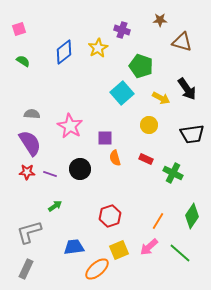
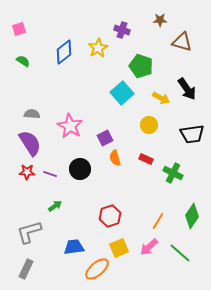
purple square: rotated 28 degrees counterclockwise
yellow square: moved 2 px up
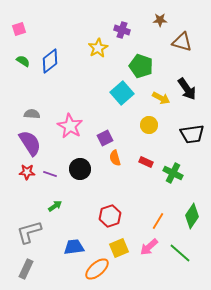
blue diamond: moved 14 px left, 9 px down
red rectangle: moved 3 px down
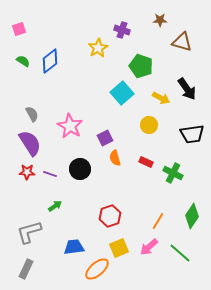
gray semicircle: rotated 56 degrees clockwise
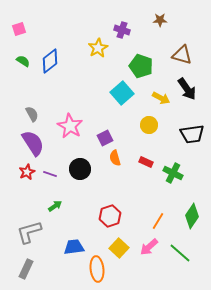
brown triangle: moved 13 px down
purple semicircle: moved 3 px right
red star: rotated 28 degrees counterclockwise
yellow square: rotated 24 degrees counterclockwise
orange ellipse: rotated 55 degrees counterclockwise
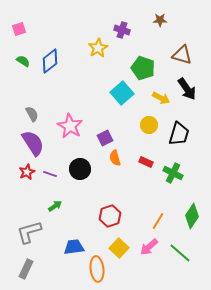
green pentagon: moved 2 px right, 2 px down
black trapezoid: moved 13 px left; rotated 65 degrees counterclockwise
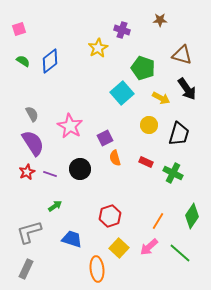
blue trapezoid: moved 2 px left, 8 px up; rotated 25 degrees clockwise
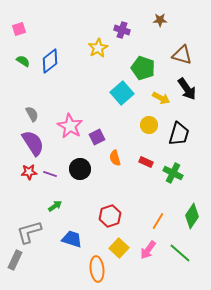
purple square: moved 8 px left, 1 px up
red star: moved 2 px right; rotated 21 degrees clockwise
pink arrow: moved 1 px left, 3 px down; rotated 12 degrees counterclockwise
gray rectangle: moved 11 px left, 9 px up
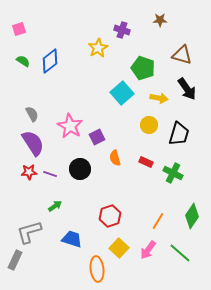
yellow arrow: moved 2 px left; rotated 18 degrees counterclockwise
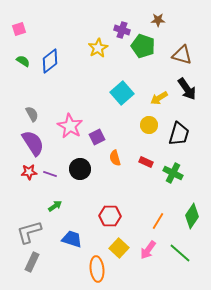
brown star: moved 2 px left
green pentagon: moved 22 px up
yellow arrow: rotated 138 degrees clockwise
red hexagon: rotated 20 degrees clockwise
gray rectangle: moved 17 px right, 2 px down
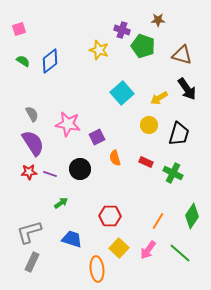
yellow star: moved 1 px right, 2 px down; rotated 24 degrees counterclockwise
pink star: moved 2 px left, 2 px up; rotated 20 degrees counterclockwise
green arrow: moved 6 px right, 3 px up
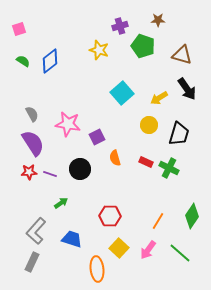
purple cross: moved 2 px left, 4 px up; rotated 35 degrees counterclockwise
green cross: moved 4 px left, 5 px up
gray L-shape: moved 7 px right, 1 px up; rotated 32 degrees counterclockwise
